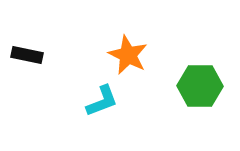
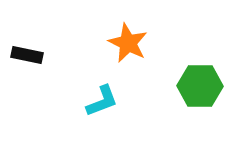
orange star: moved 12 px up
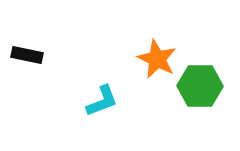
orange star: moved 29 px right, 16 px down
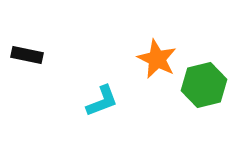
green hexagon: moved 4 px right, 1 px up; rotated 15 degrees counterclockwise
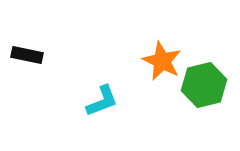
orange star: moved 5 px right, 2 px down
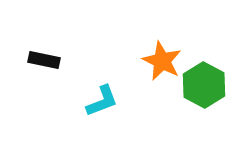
black rectangle: moved 17 px right, 5 px down
green hexagon: rotated 18 degrees counterclockwise
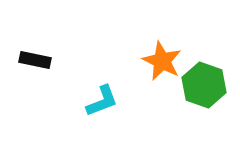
black rectangle: moved 9 px left
green hexagon: rotated 9 degrees counterclockwise
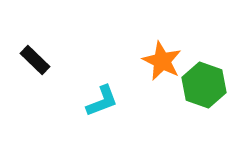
black rectangle: rotated 32 degrees clockwise
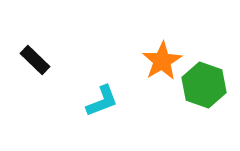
orange star: rotated 15 degrees clockwise
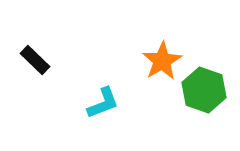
green hexagon: moved 5 px down
cyan L-shape: moved 1 px right, 2 px down
